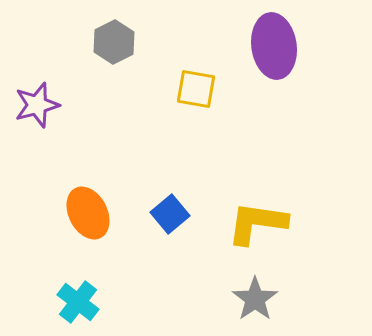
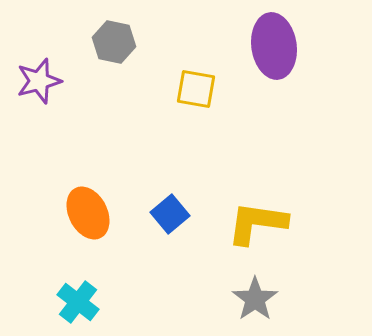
gray hexagon: rotated 21 degrees counterclockwise
purple star: moved 2 px right, 24 px up
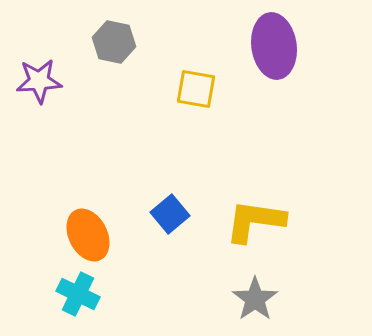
purple star: rotated 12 degrees clockwise
orange ellipse: moved 22 px down
yellow L-shape: moved 2 px left, 2 px up
cyan cross: moved 8 px up; rotated 12 degrees counterclockwise
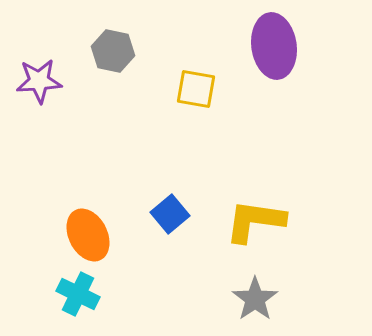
gray hexagon: moved 1 px left, 9 px down
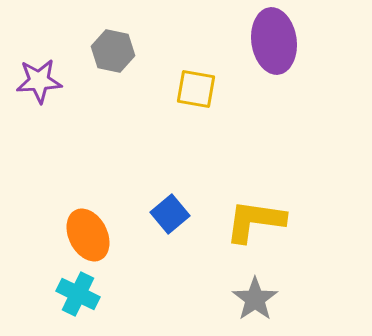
purple ellipse: moved 5 px up
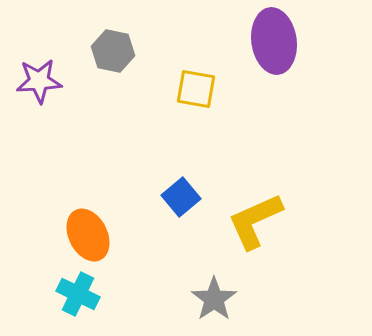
blue square: moved 11 px right, 17 px up
yellow L-shape: rotated 32 degrees counterclockwise
gray star: moved 41 px left
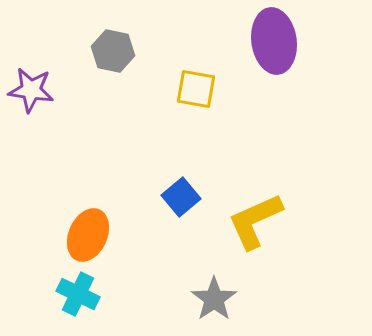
purple star: moved 8 px left, 9 px down; rotated 12 degrees clockwise
orange ellipse: rotated 51 degrees clockwise
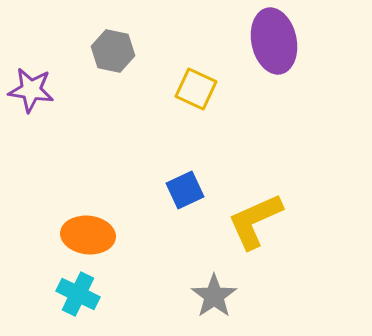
purple ellipse: rotated 4 degrees counterclockwise
yellow square: rotated 15 degrees clockwise
blue square: moved 4 px right, 7 px up; rotated 15 degrees clockwise
orange ellipse: rotated 72 degrees clockwise
gray star: moved 3 px up
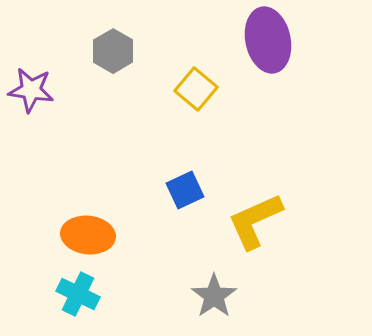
purple ellipse: moved 6 px left, 1 px up
gray hexagon: rotated 18 degrees clockwise
yellow square: rotated 15 degrees clockwise
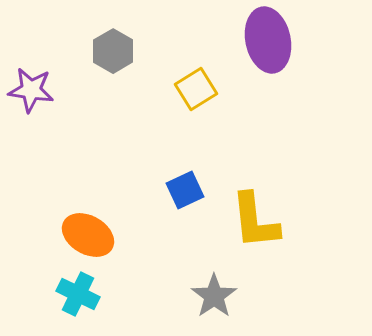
yellow square: rotated 18 degrees clockwise
yellow L-shape: rotated 72 degrees counterclockwise
orange ellipse: rotated 24 degrees clockwise
